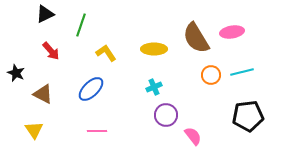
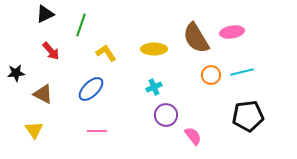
black star: rotated 30 degrees counterclockwise
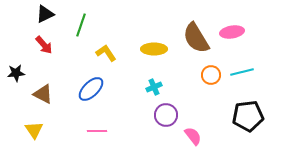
red arrow: moved 7 px left, 6 px up
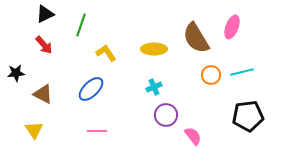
pink ellipse: moved 5 px up; rotated 60 degrees counterclockwise
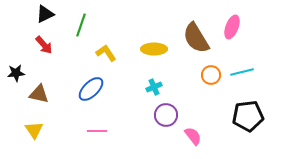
brown triangle: moved 4 px left; rotated 15 degrees counterclockwise
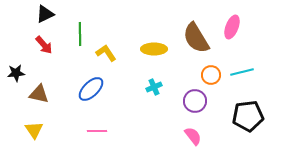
green line: moved 1 px left, 9 px down; rotated 20 degrees counterclockwise
purple circle: moved 29 px right, 14 px up
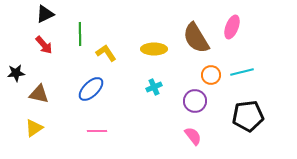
yellow triangle: moved 2 px up; rotated 30 degrees clockwise
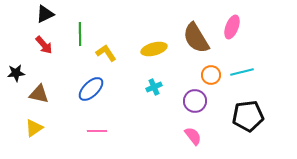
yellow ellipse: rotated 15 degrees counterclockwise
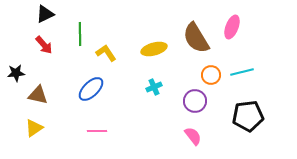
brown triangle: moved 1 px left, 1 px down
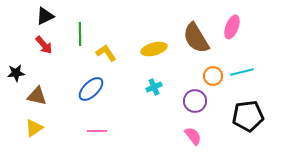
black triangle: moved 2 px down
orange circle: moved 2 px right, 1 px down
brown triangle: moved 1 px left, 1 px down
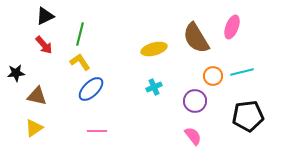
green line: rotated 15 degrees clockwise
yellow L-shape: moved 26 px left, 9 px down
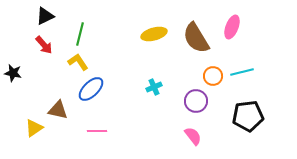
yellow ellipse: moved 15 px up
yellow L-shape: moved 2 px left
black star: moved 3 px left; rotated 18 degrees clockwise
brown triangle: moved 21 px right, 14 px down
purple circle: moved 1 px right
